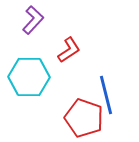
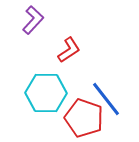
cyan hexagon: moved 17 px right, 16 px down
blue line: moved 4 px down; rotated 24 degrees counterclockwise
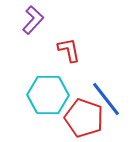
red L-shape: rotated 68 degrees counterclockwise
cyan hexagon: moved 2 px right, 2 px down
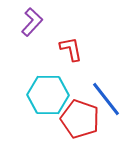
purple L-shape: moved 1 px left, 2 px down
red L-shape: moved 2 px right, 1 px up
red pentagon: moved 4 px left, 1 px down
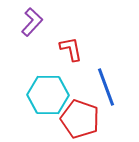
blue line: moved 12 px up; rotated 18 degrees clockwise
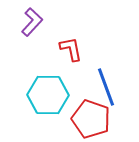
red pentagon: moved 11 px right
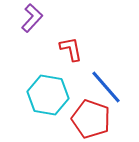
purple L-shape: moved 4 px up
blue line: rotated 21 degrees counterclockwise
cyan hexagon: rotated 9 degrees clockwise
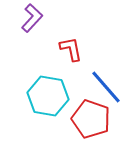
cyan hexagon: moved 1 px down
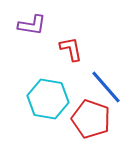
purple L-shape: moved 7 px down; rotated 56 degrees clockwise
cyan hexagon: moved 3 px down
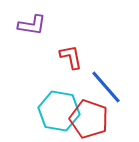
red L-shape: moved 8 px down
cyan hexagon: moved 11 px right, 12 px down
red pentagon: moved 2 px left
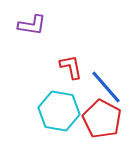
red L-shape: moved 10 px down
red pentagon: moved 13 px right; rotated 9 degrees clockwise
